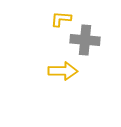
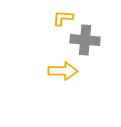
yellow L-shape: moved 2 px right, 1 px up
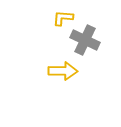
gray cross: rotated 20 degrees clockwise
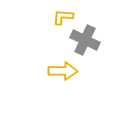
yellow L-shape: moved 1 px up
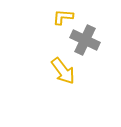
yellow arrow: rotated 52 degrees clockwise
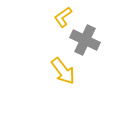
yellow L-shape: rotated 40 degrees counterclockwise
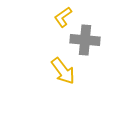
gray cross: rotated 20 degrees counterclockwise
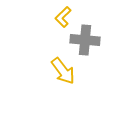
yellow L-shape: rotated 10 degrees counterclockwise
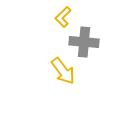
gray cross: moved 1 px left, 2 px down
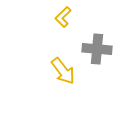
gray cross: moved 13 px right, 7 px down
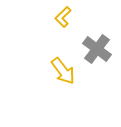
gray cross: rotated 32 degrees clockwise
